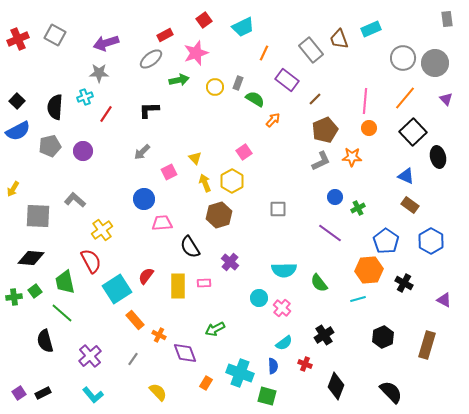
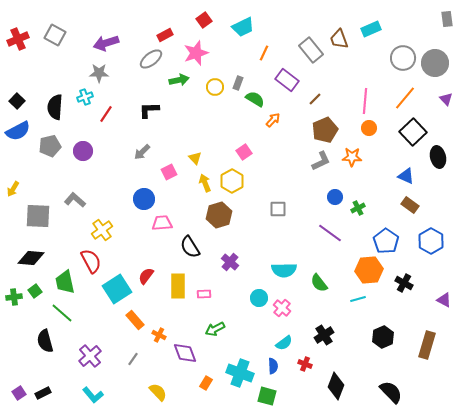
pink rectangle at (204, 283): moved 11 px down
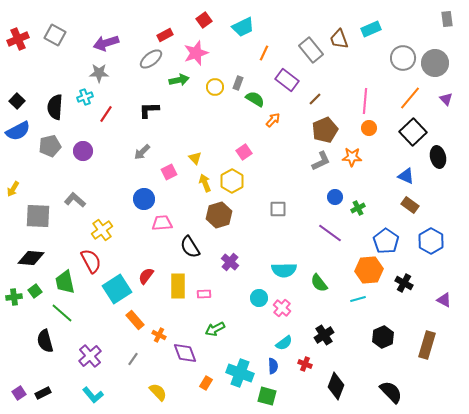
orange line at (405, 98): moved 5 px right
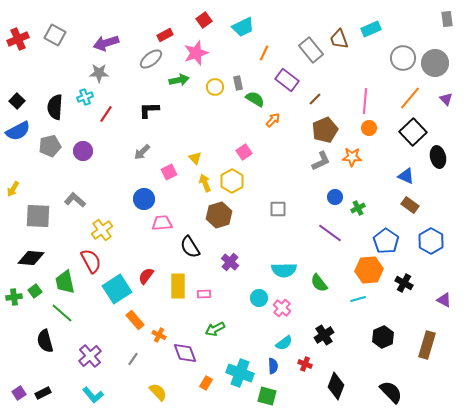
gray rectangle at (238, 83): rotated 32 degrees counterclockwise
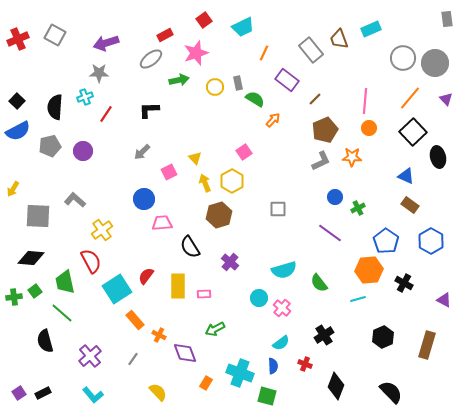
cyan semicircle at (284, 270): rotated 15 degrees counterclockwise
cyan semicircle at (284, 343): moved 3 px left
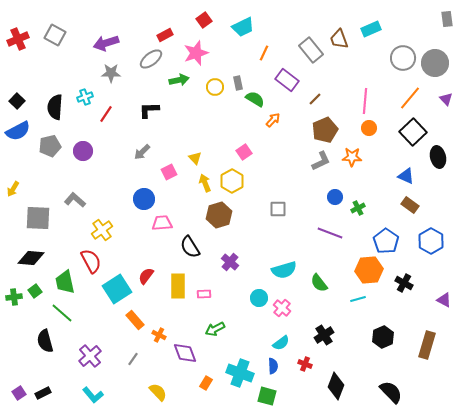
gray star at (99, 73): moved 12 px right
gray square at (38, 216): moved 2 px down
purple line at (330, 233): rotated 15 degrees counterclockwise
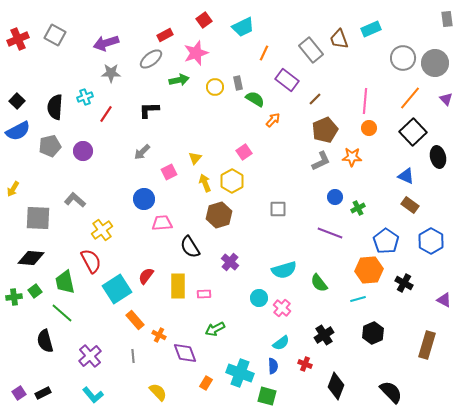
yellow triangle at (195, 158): rotated 24 degrees clockwise
black hexagon at (383, 337): moved 10 px left, 4 px up
gray line at (133, 359): moved 3 px up; rotated 40 degrees counterclockwise
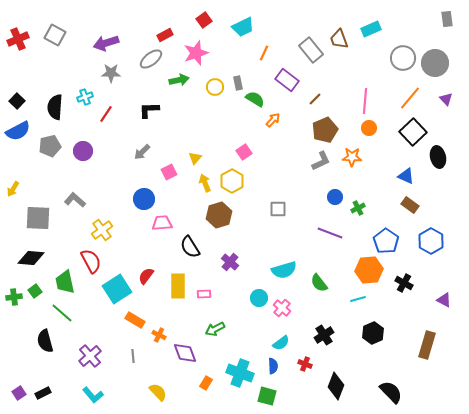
orange rectangle at (135, 320): rotated 18 degrees counterclockwise
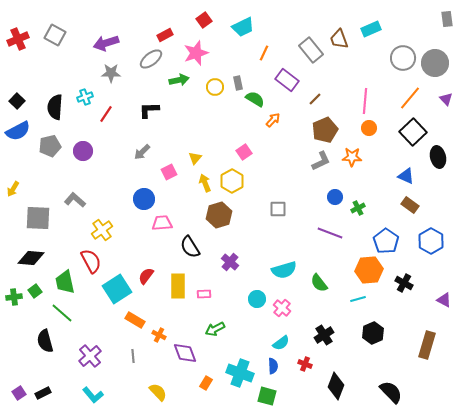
cyan circle at (259, 298): moved 2 px left, 1 px down
